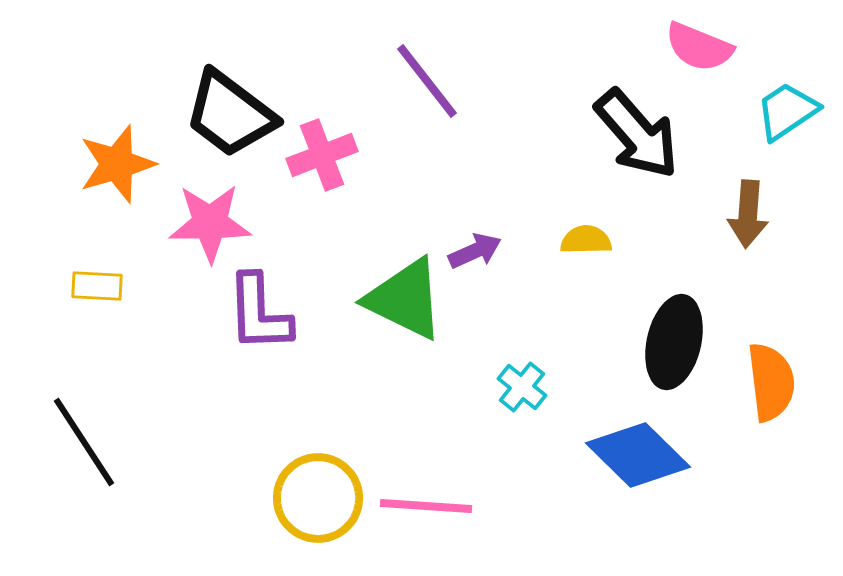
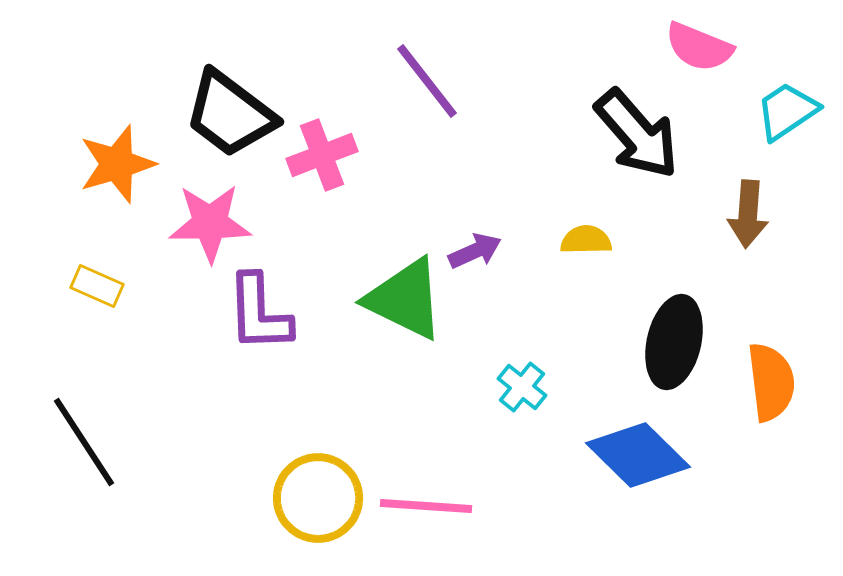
yellow rectangle: rotated 21 degrees clockwise
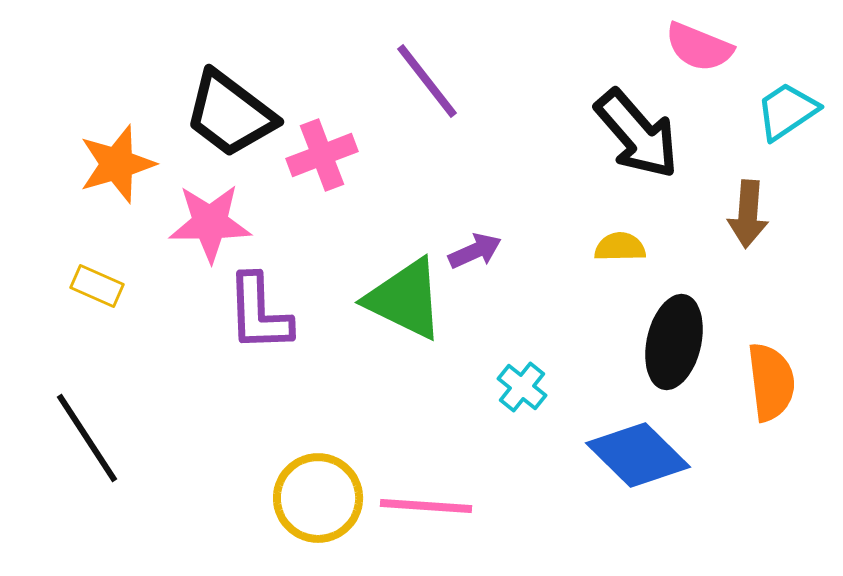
yellow semicircle: moved 34 px right, 7 px down
black line: moved 3 px right, 4 px up
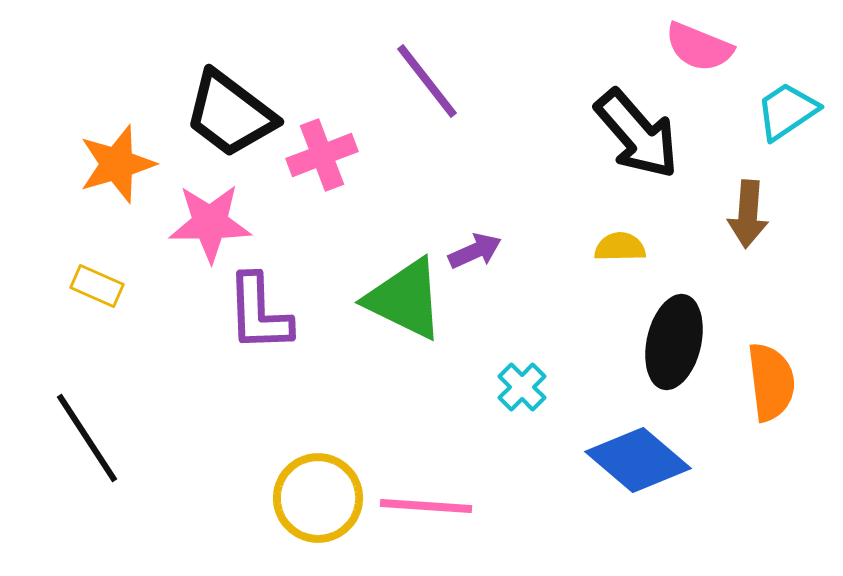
cyan cross: rotated 6 degrees clockwise
blue diamond: moved 5 px down; rotated 4 degrees counterclockwise
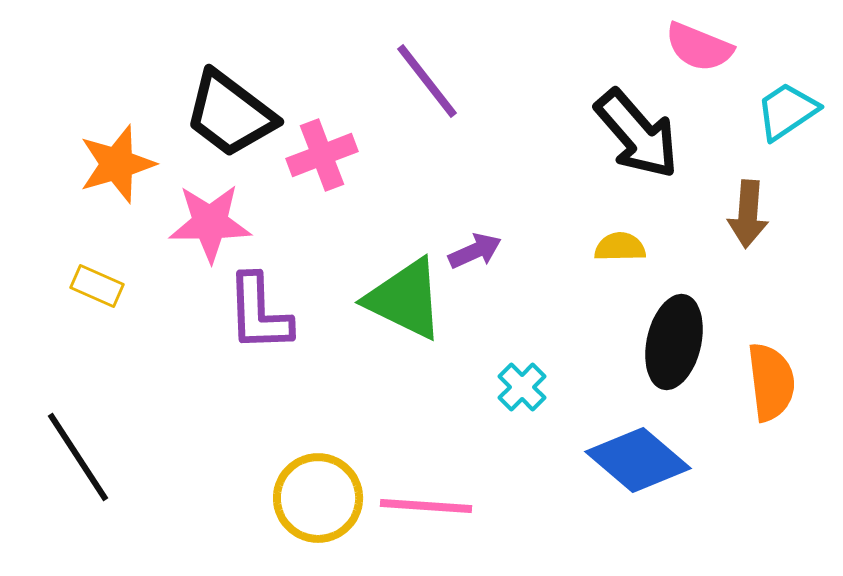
black line: moved 9 px left, 19 px down
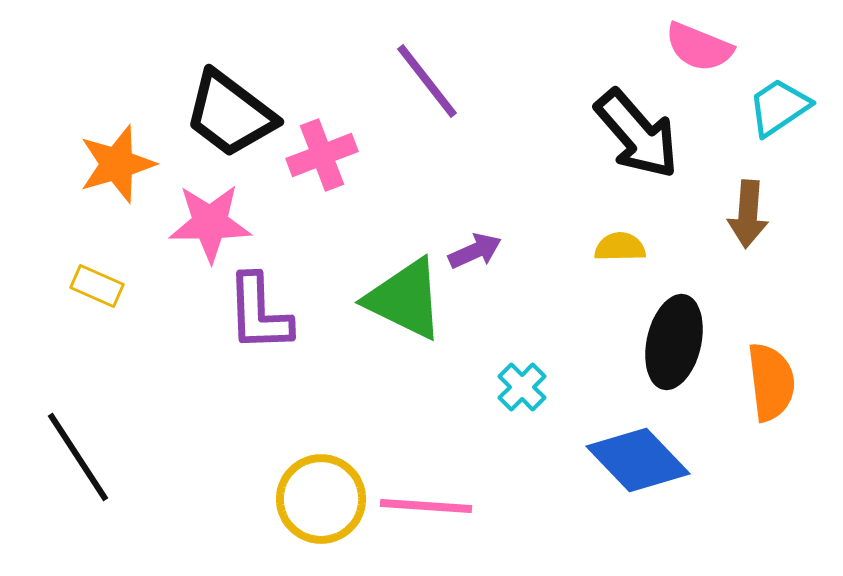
cyan trapezoid: moved 8 px left, 4 px up
blue diamond: rotated 6 degrees clockwise
yellow circle: moved 3 px right, 1 px down
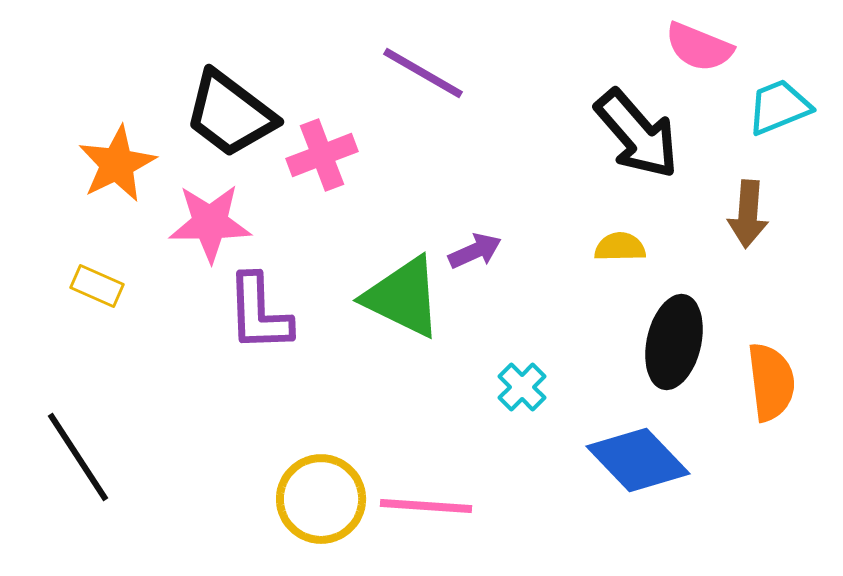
purple line: moved 4 px left, 8 px up; rotated 22 degrees counterclockwise
cyan trapezoid: rotated 12 degrees clockwise
orange star: rotated 10 degrees counterclockwise
green triangle: moved 2 px left, 2 px up
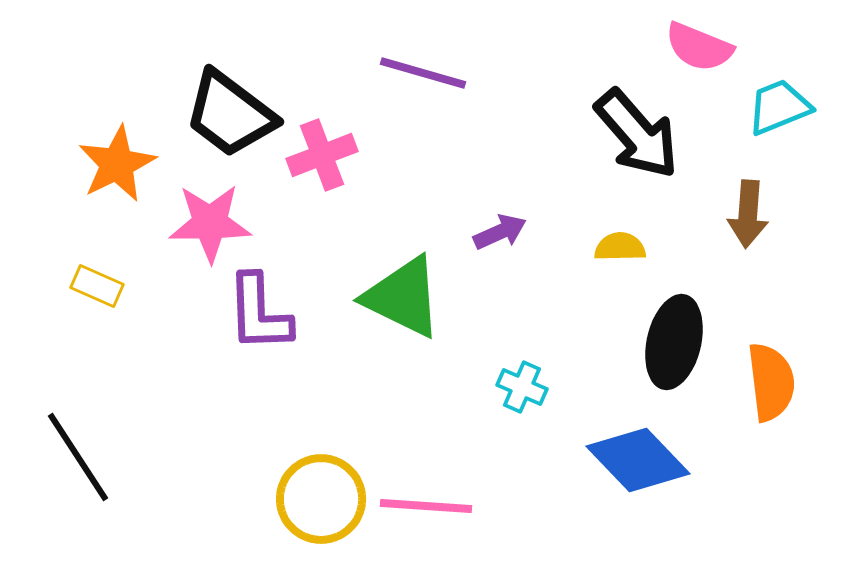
purple line: rotated 14 degrees counterclockwise
purple arrow: moved 25 px right, 19 px up
cyan cross: rotated 21 degrees counterclockwise
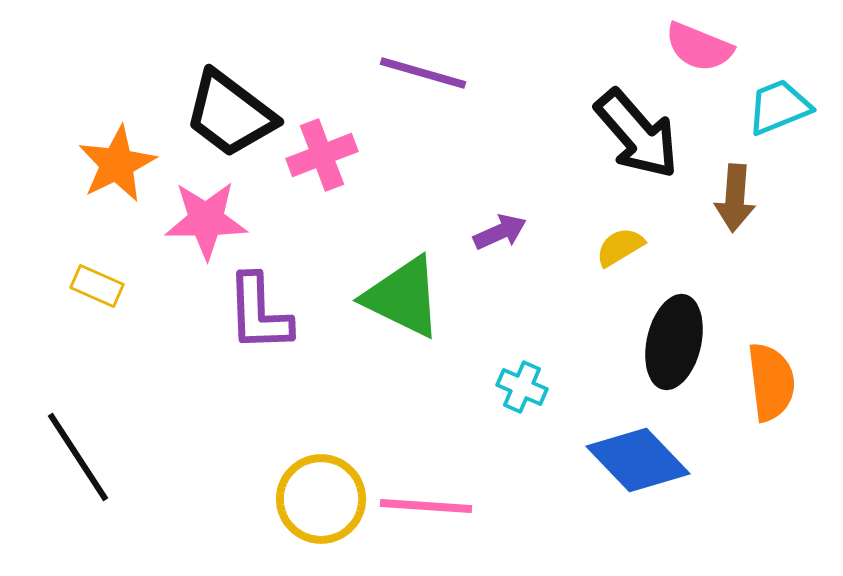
brown arrow: moved 13 px left, 16 px up
pink star: moved 4 px left, 3 px up
yellow semicircle: rotated 30 degrees counterclockwise
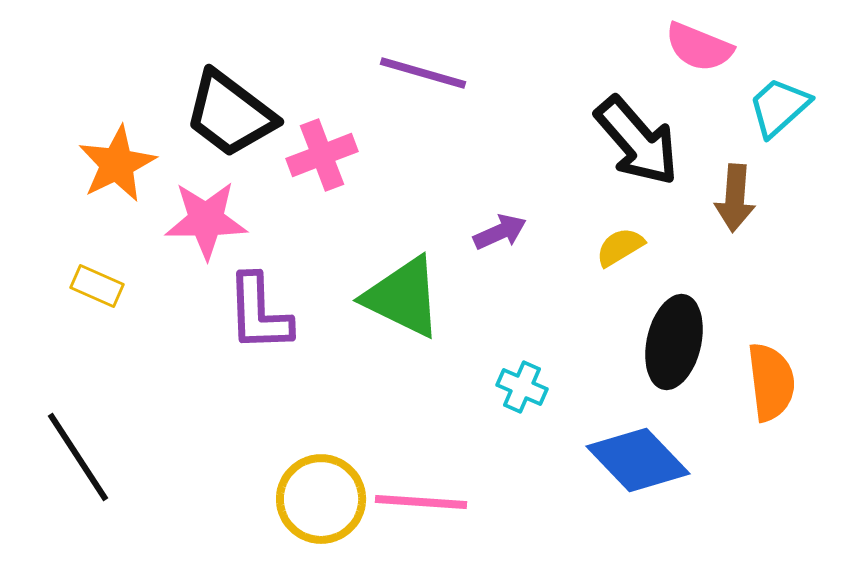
cyan trapezoid: rotated 20 degrees counterclockwise
black arrow: moved 7 px down
pink line: moved 5 px left, 4 px up
